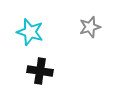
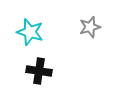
black cross: moved 1 px left
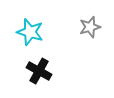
black cross: rotated 20 degrees clockwise
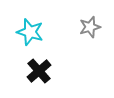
black cross: rotated 20 degrees clockwise
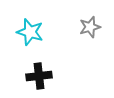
black cross: moved 5 px down; rotated 35 degrees clockwise
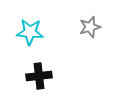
cyan star: rotated 12 degrees counterclockwise
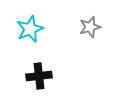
cyan star: moved 3 px up; rotated 28 degrees counterclockwise
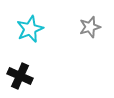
black cross: moved 19 px left; rotated 30 degrees clockwise
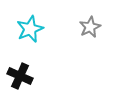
gray star: rotated 10 degrees counterclockwise
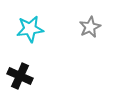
cyan star: rotated 16 degrees clockwise
